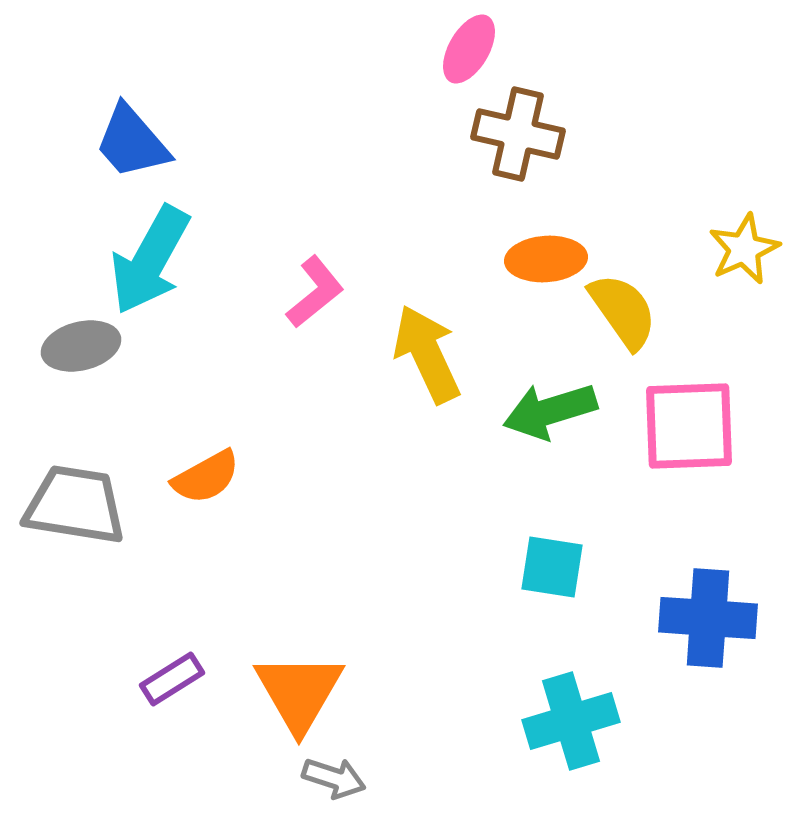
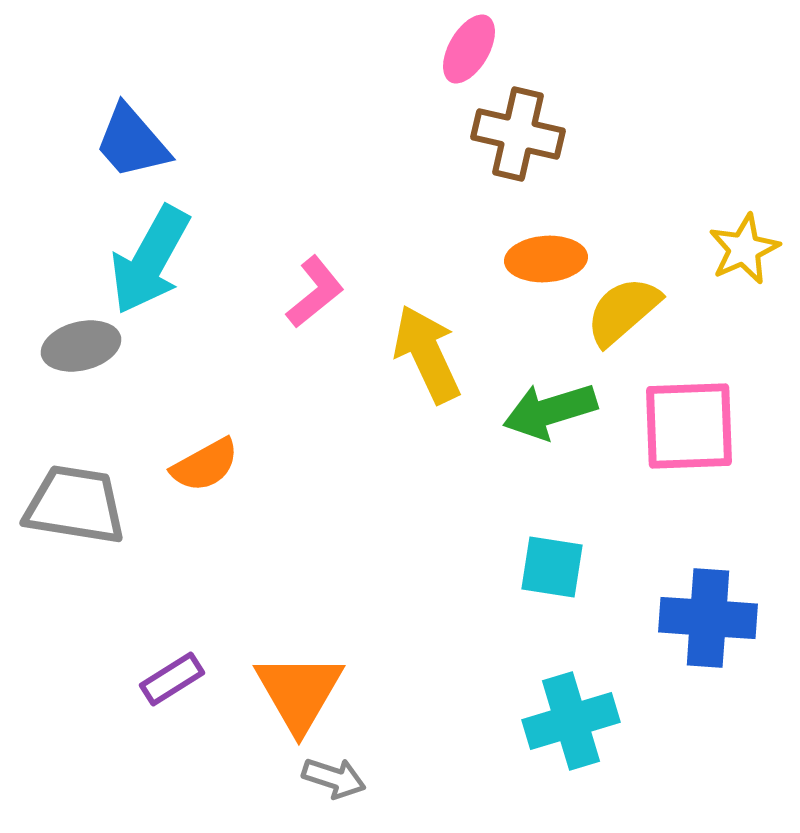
yellow semicircle: rotated 96 degrees counterclockwise
orange semicircle: moved 1 px left, 12 px up
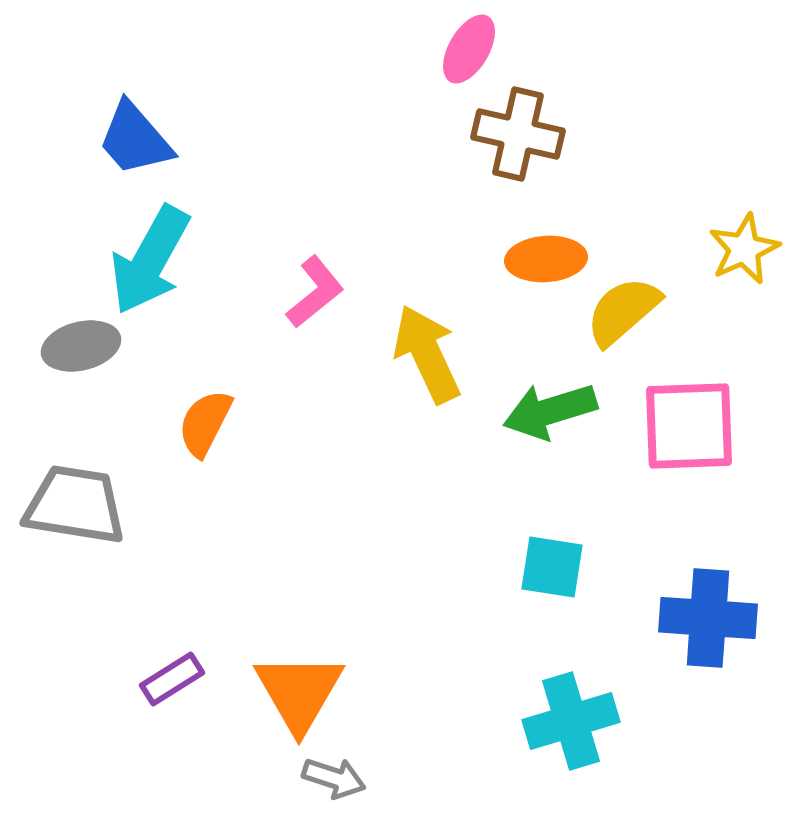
blue trapezoid: moved 3 px right, 3 px up
orange semicircle: moved 42 px up; rotated 146 degrees clockwise
